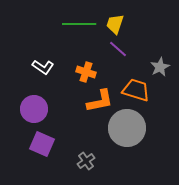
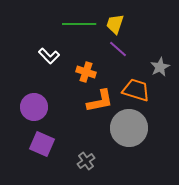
white L-shape: moved 6 px right, 11 px up; rotated 10 degrees clockwise
purple circle: moved 2 px up
gray circle: moved 2 px right
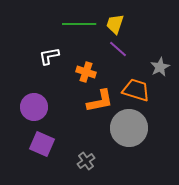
white L-shape: rotated 125 degrees clockwise
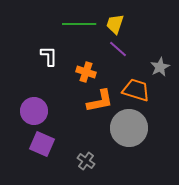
white L-shape: rotated 100 degrees clockwise
purple circle: moved 4 px down
gray cross: rotated 18 degrees counterclockwise
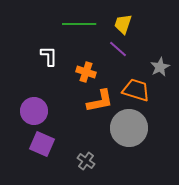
yellow trapezoid: moved 8 px right
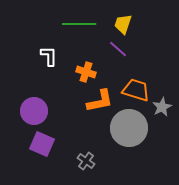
gray star: moved 2 px right, 40 px down
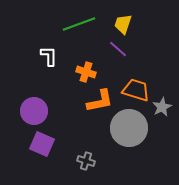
green line: rotated 20 degrees counterclockwise
gray cross: rotated 18 degrees counterclockwise
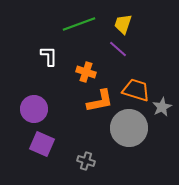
purple circle: moved 2 px up
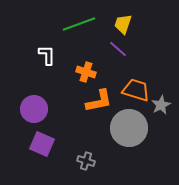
white L-shape: moved 2 px left, 1 px up
orange L-shape: moved 1 px left
gray star: moved 1 px left, 2 px up
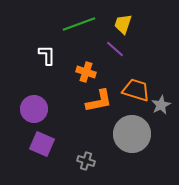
purple line: moved 3 px left
gray circle: moved 3 px right, 6 px down
